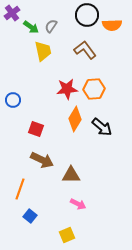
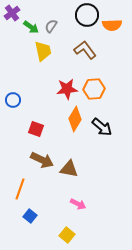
brown triangle: moved 2 px left, 6 px up; rotated 12 degrees clockwise
yellow square: rotated 28 degrees counterclockwise
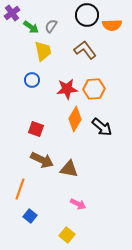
blue circle: moved 19 px right, 20 px up
